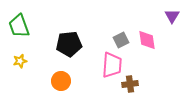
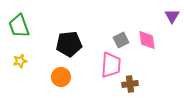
pink trapezoid: moved 1 px left
orange circle: moved 4 px up
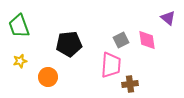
purple triangle: moved 4 px left, 2 px down; rotated 21 degrees counterclockwise
orange circle: moved 13 px left
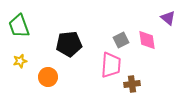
brown cross: moved 2 px right
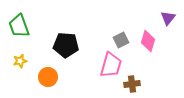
purple triangle: rotated 28 degrees clockwise
pink diamond: moved 1 px right, 1 px down; rotated 25 degrees clockwise
black pentagon: moved 3 px left, 1 px down; rotated 10 degrees clockwise
pink trapezoid: rotated 12 degrees clockwise
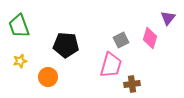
pink diamond: moved 2 px right, 3 px up
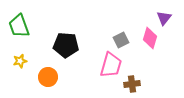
purple triangle: moved 4 px left
